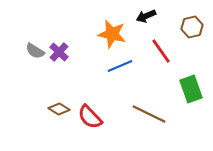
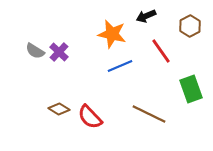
brown hexagon: moved 2 px left, 1 px up; rotated 15 degrees counterclockwise
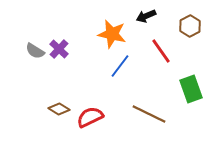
purple cross: moved 3 px up
blue line: rotated 30 degrees counterclockwise
red semicircle: rotated 108 degrees clockwise
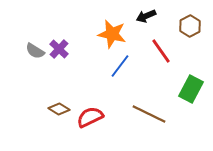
green rectangle: rotated 48 degrees clockwise
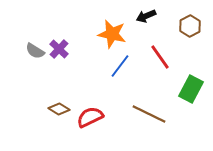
red line: moved 1 px left, 6 px down
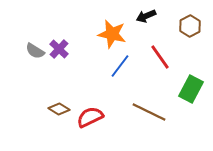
brown line: moved 2 px up
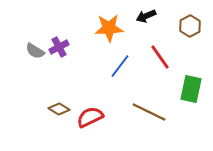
orange star: moved 3 px left, 6 px up; rotated 16 degrees counterclockwise
purple cross: moved 2 px up; rotated 18 degrees clockwise
green rectangle: rotated 16 degrees counterclockwise
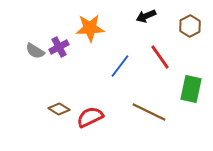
orange star: moved 19 px left
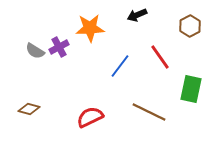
black arrow: moved 9 px left, 1 px up
brown diamond: moved 30 px left; rotated 15 degrees counterclockwise
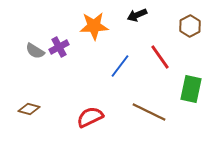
orange star: moved 4 px right, 2 px up
